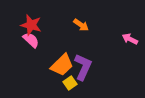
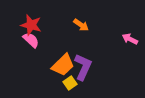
orange trapezoid: moved 1 px right
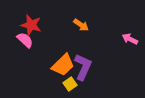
pink semicircle: moved 6 px left
yellow square: moved 1 px down
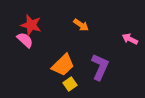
purple L-shape: moved 17 px right
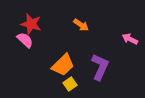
red star: moved 1 px up
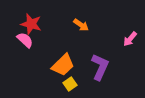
pink arrow: rotated 77 degrees counterclockwise
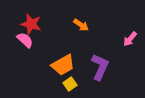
orange trapezoid: rotated 15 degrees clockwise
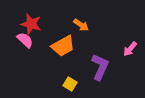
pink arrow: moved 10 px down
orange trapezoid: moved 19 px up
yellow square: rotated 24 degrees counterclockwise
